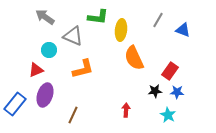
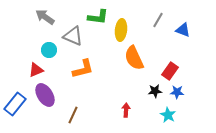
purple ellipse: rotated 50 degrees counterclockwise
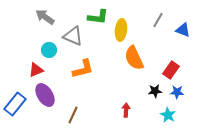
red rectangle: moved 1 px right, 1 px up
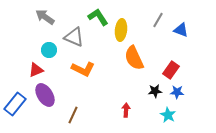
green L-shape: rotated 130 degrees counterclockwise
blue triangle: moved 2 px left
gray triangle: moved 1 px right, 1 px down
orange L-shape: rotated 40 degrees clockwise
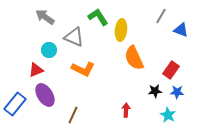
gray line: moved 3 px right, 4 px up
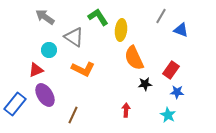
gray triangle: rotated 10 degrees clockwise
black star: moved 10 px left, 7 px up
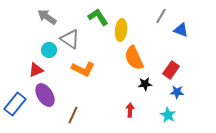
gray arrow: moved 2 px right
gray triangle: moved 4 px left, 2 px down
red arrow: moved 4 px right
